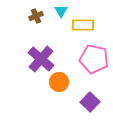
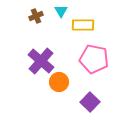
purple cross: moved 2 px down
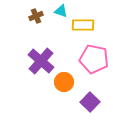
cyan triangle: rotated 40 degrees counterclockwise
orange circle: moved 5 px right
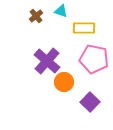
brown cross: rotated 16 degrees counterclockwise
yellow rectangle: moved 1 px right, 3 px down
purple cross: moved 6 px right
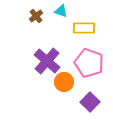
pink pentagon: moved 5 px left, 4 px down; rotated 8 degrees clockwise
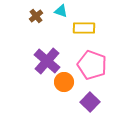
pink pentagon: moved 3 px right, 2 px down
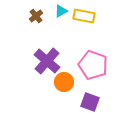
cyan triangle: rotated 48 degrees counterclockwise
yellow rectangle: moved 12 px up; rotated 10 degrees clockwise
pink pentagon: moved 1 px right
purple square: rotated 24 degrees counterclockwise
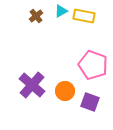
purple cross: moved 15 px left, 24 px down
orange circle: moved 1 px right, 9 px down
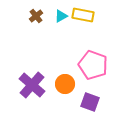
cyan triangle: moved 5 px down
yellow rectangle: moved 1 px left, 1 px up
orange circle: moved 7 px up
